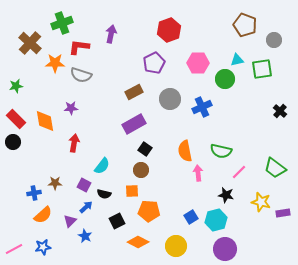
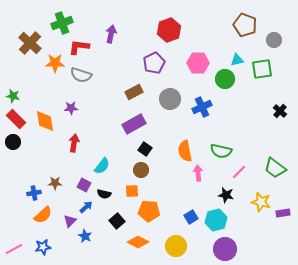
green star at (16, 86): moved 3 px left, 10 px down; rotated 24 degrees clockwise
black square at (117, 221): rotated 14 degrees counterclockwise
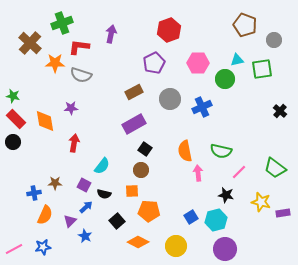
orange semicircle at (43, 215): moved 2 px right; rotated 24 degrees counterclockwise
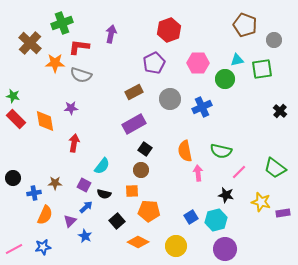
black circle at (13, 142): moved 36 px down
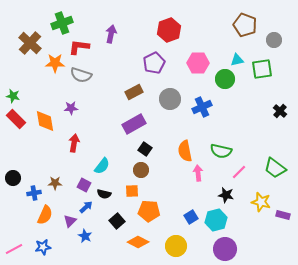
purple rectangle at (283, 213): moved 2 px down; rotated 24 degrees clockwise
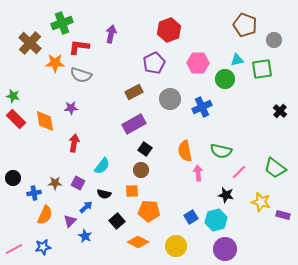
purple square at (84, 185): moved 6 px left, 2 px up
